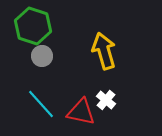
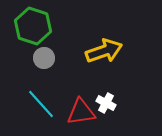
yellow arrow: rotated 87 degrees clockwise
gray circle: moved 2 px right, 2 px down
white cross: moved 3 px down; rotated 12 degrees counterclockwise
red triangle: rotated 20 degrees counterclockwise
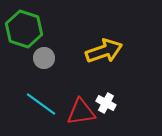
green hexagon: moved 9 px left, 3 px down
cyan line: rotated 12 degrees counterclockwise
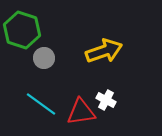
green hexagon: moved 2 px left, 1 px down
white cross: moved 3 px up
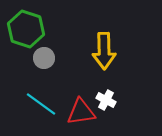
green hexagon: moved 4 px right, 1 px up
yellow arrow: rotated 108 degrees clockwise
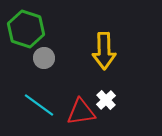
white cross: rotated 18 degrees clockwise
cyan line: moved 2 px left, 1 px down
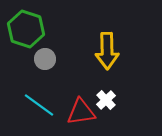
yellow arrow: moved 3 px right
gray circle: moved 1 px right, 1 px down
